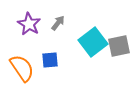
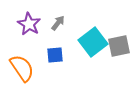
blue square: moved 5 px right, 5 px up
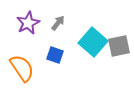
purple star: moved 1 px left, 1 px up; rotated 15 degrees clockwise
cyan square: rotated 12 degrees counterclockwise
blue square: rotated 24 degrees clockwise
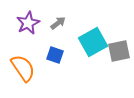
gray arrow: rotated 14 degrees clockwise
cyan square: rotated 20 degrees clockwise
gray square: moved 5 px down
orange semicircle: moved 1 px right
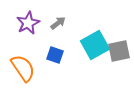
cyan square: moved 2 px right, 3 px down
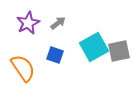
cyan square: moved 1 px left, 2 px down
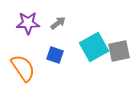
purple star: rotated 25 degrees clockwise
